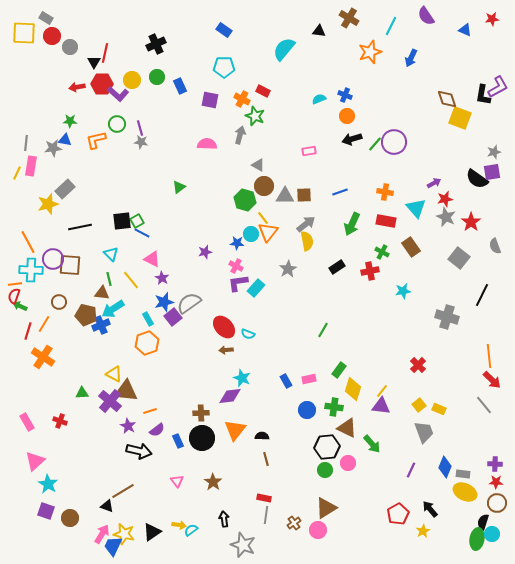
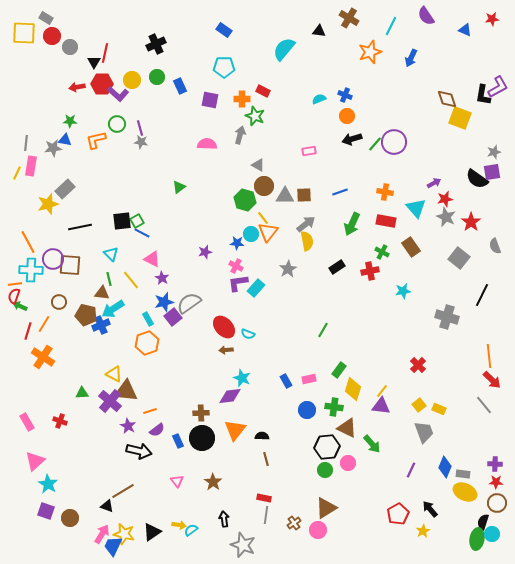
orange cross at (242, 99): rotated 28 degrees counterclockwise
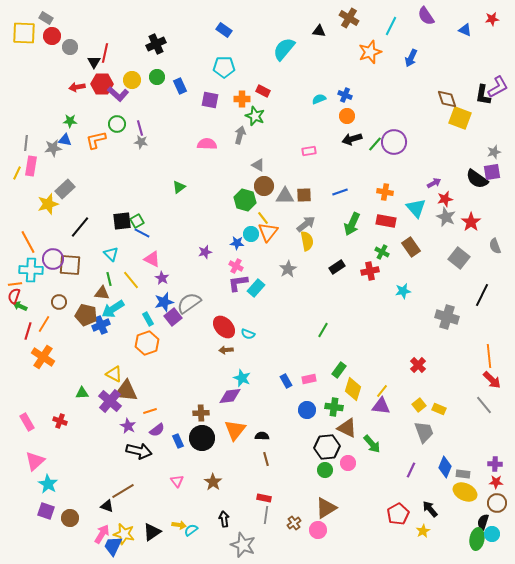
black line at (80, 227): rotated 40 degrees counterclockwise
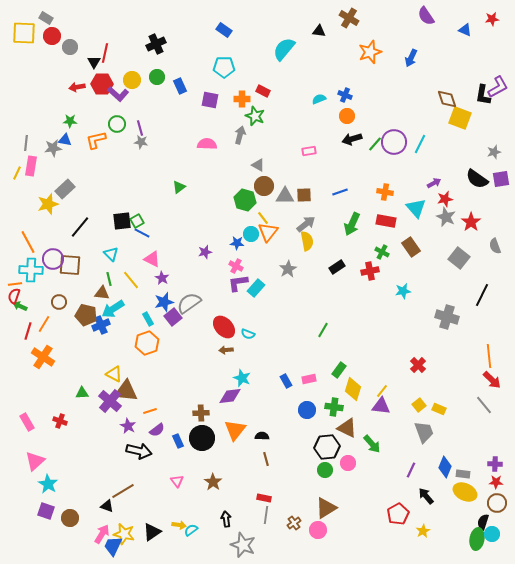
cyan line at (391, 26): moved 29 px right, 118 px down
purple square at (492, 172): moved 9 px right, 7 px down
black arrow at (430, 509): moved 4 px left, 13 px up
black arrow at (224, 519): moved 2 px right
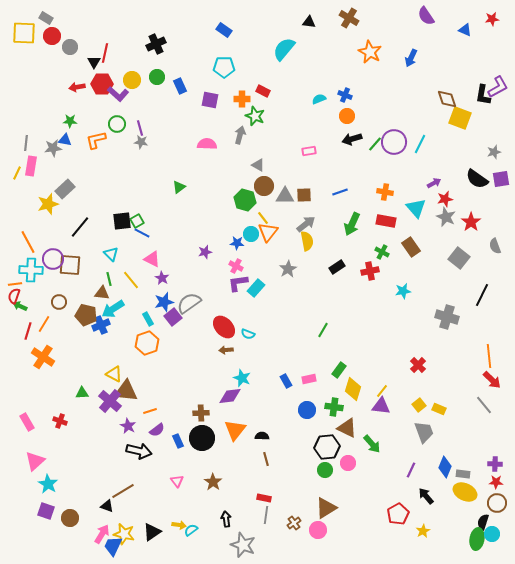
black triangle at (319, 31): moved 10 px left, 9 px up
orange star at (370, 52): rotated 25 degrees counterclockwise
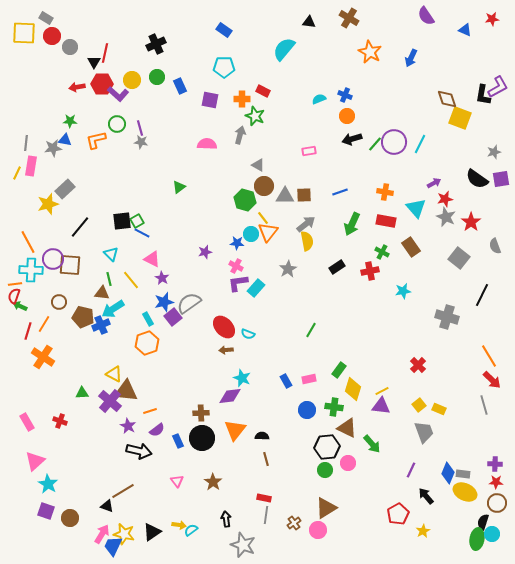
brown pentagon at (86, 315): moved 3 px left, 2 px down
green line at (323, 330): moved 12 px left
orange line at (489, 356): rotated 25 degrees counterclockwise
yellow line at (382, 391): rotated 24 degrees clockwise
gray line at (484, 405): rotated 24 degrees clockwise
blue diamond at (445, 467): moved 3 px right, 6 px down
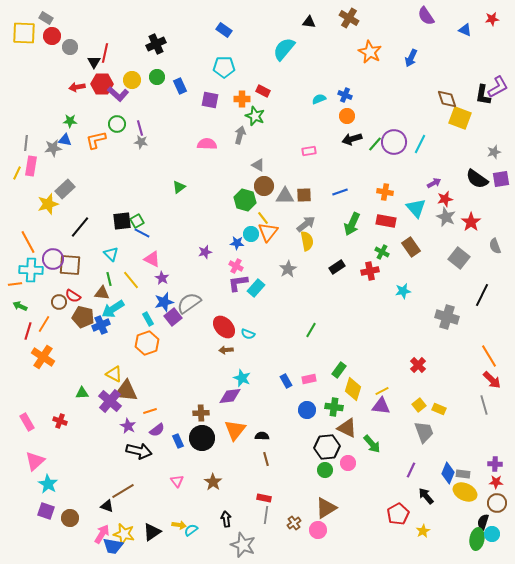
red semicircle at (14, 296): moved 59 px right; rotated 77 degrees counterclockwise
blue trapezoid at (113, 546): rotated 105 degrees counterclockwise
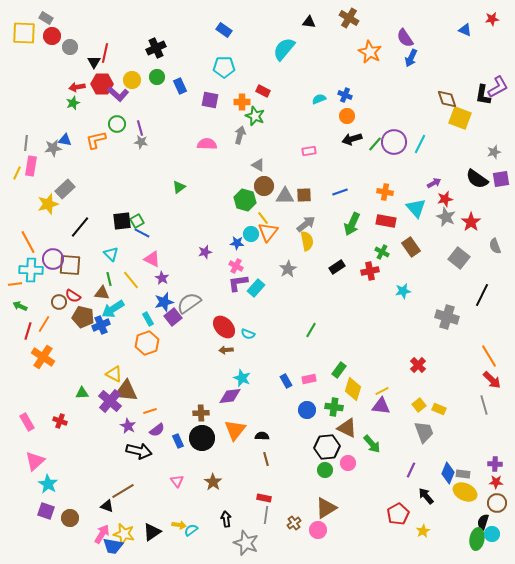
purple semicircle at (426, 16): moved 21 px left, 22 px down
black cross at (156, 44): moved 4 px down
orange cross at (242, 99): moved 3 px down
green star at (70, 121): moved 3 px right, 18 px up; rotated 24 degrees counterclockwise
gray star at (243, 545): moved 3 px right, 2 px up
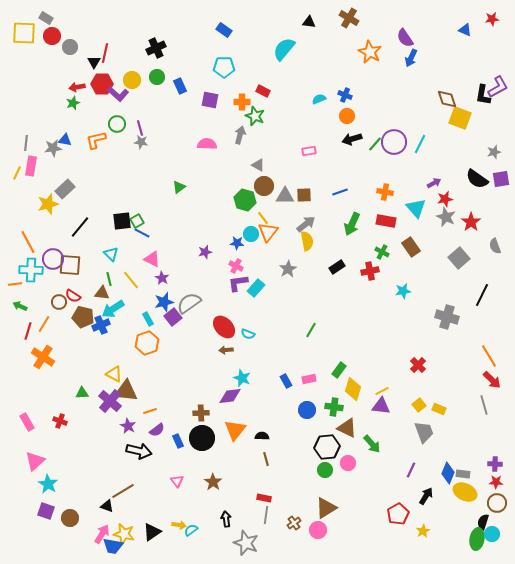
gray square at (459, 258): rotated 10 degrees clockwise
black arrow at (426, 496): rotated 72 degrees clockwise
